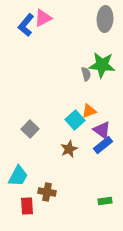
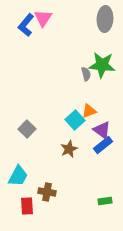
pink triangle: rotated 30 degrees counterclockwise
gray square: moved 3 px left
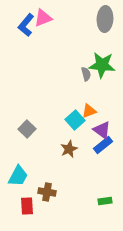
pink triangle: rotated 36 degrees clockwise
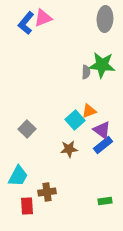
blue L-shape: moved 2 px up
gray semicircle: moved 2 px up; rotated 16 degrees clockwise
brown star: rotated 18 degrees clockwise
brown cross: rotated 18 degrees counterclockwise
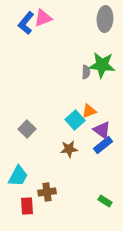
green rectangle: rotated 40 degrees clockwise
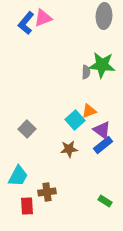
gray ellipse: moved 1 px left, 3 px up
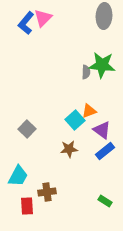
pink triangle: rotated 24 degrees counterclockwise
blue rectangle: moved 2 px right, 6 px down
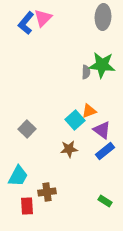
gray ellipse: moved 1 px left, 1 px down
